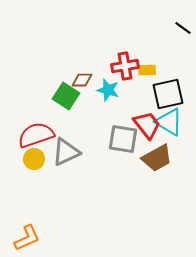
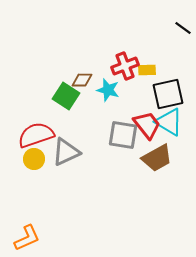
red cross: rotated 12 degrees counterclockwise
gray square: moved 4 px up
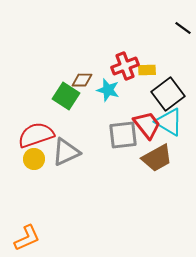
black square: rotated 24 degrees counterclockwise
gray square: rotated 16 degrees counterclockwise
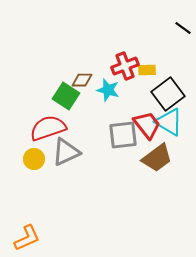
red semicircle: moved 12 px right, 7 px up
brown trapezoid: rotated 8 degrees counterclockwise
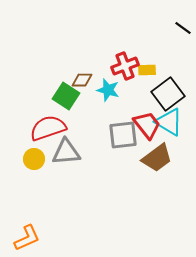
gray triangle: rotated 20 degrees clockwise
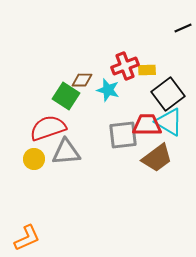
black line: rotated 60 degrees counterclockwise
red trapezoid: rotated 52 degrees counterclockwise
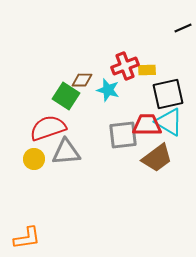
black square: rotated 24 degrees clockwise
orange L-shape: rotated 16 degrees clockwise
